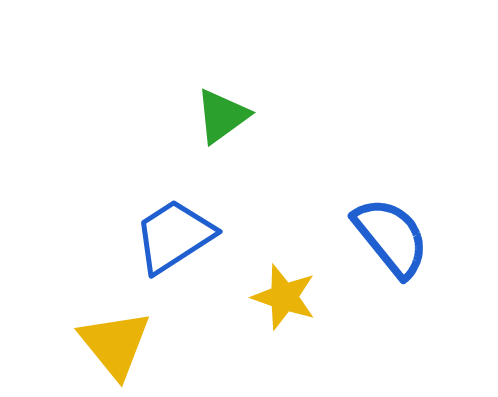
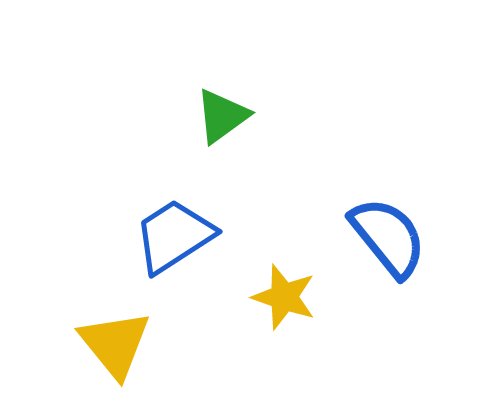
blue semicircle: moved 3 px left
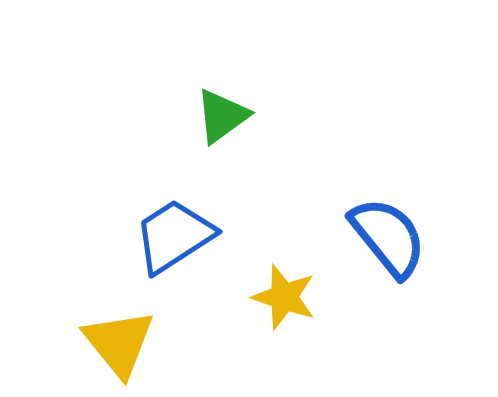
yellow triangle: moved 4 px right, 1 px up
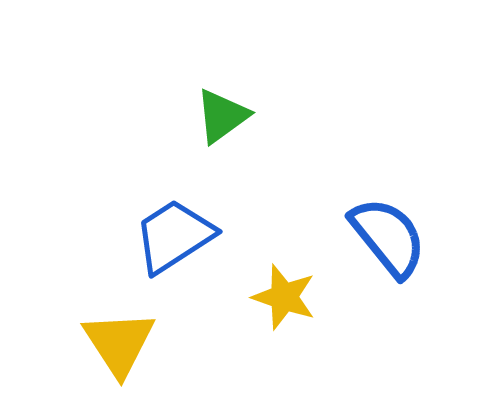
yellow triangle: rotated 6 degrees clockwise
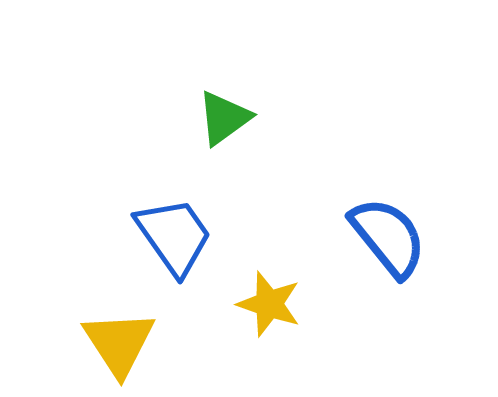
green triangle: moved 2 px right, 2 px down
blue trapezoid: rotated 88 degrees clockwise
yellow star: moved 15 px left, 7 px down
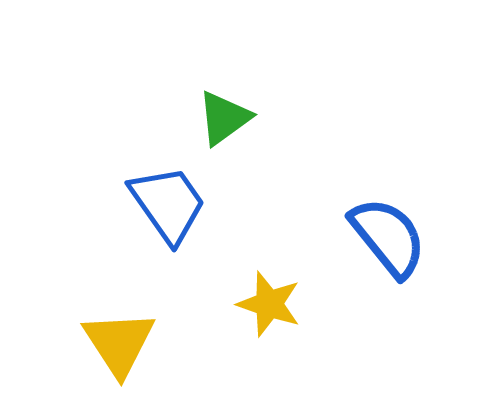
blue trapezoid: moved 6 px left, 32 px up
